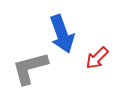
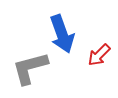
red arrow: moved 2 px right, 3 px up
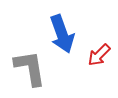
gray L-shape: rotated 96 degrees clockwise
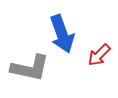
gray L-shape: rotated 111 degrees clockwise
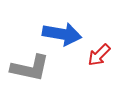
blue arrow: rotated 60 degrees counterclockwise
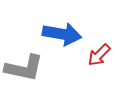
gray L-shape: moved 6 px left
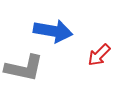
blue arrow: moved 9 px left, 3 px up
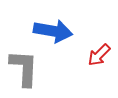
gray L-shape: rotated 99 degrees counterclockwise
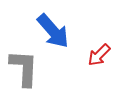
blue arrow: rotated 39 degrees clockwise
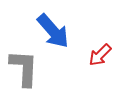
red arrow: moved 1 px right
